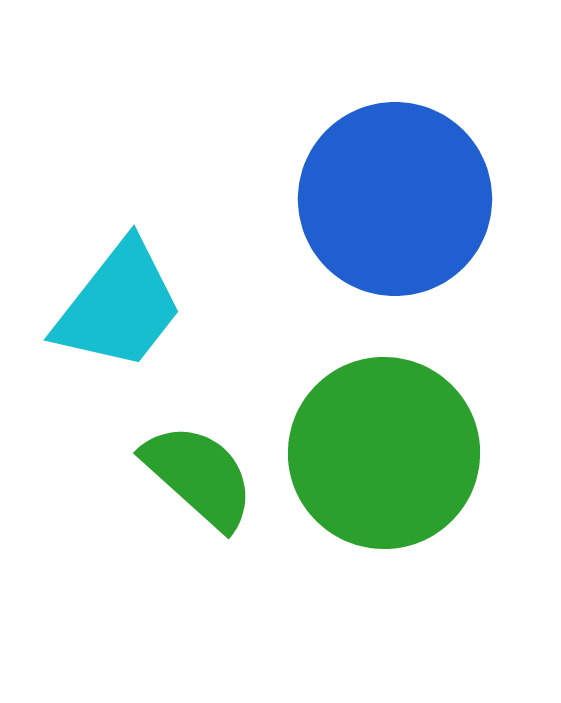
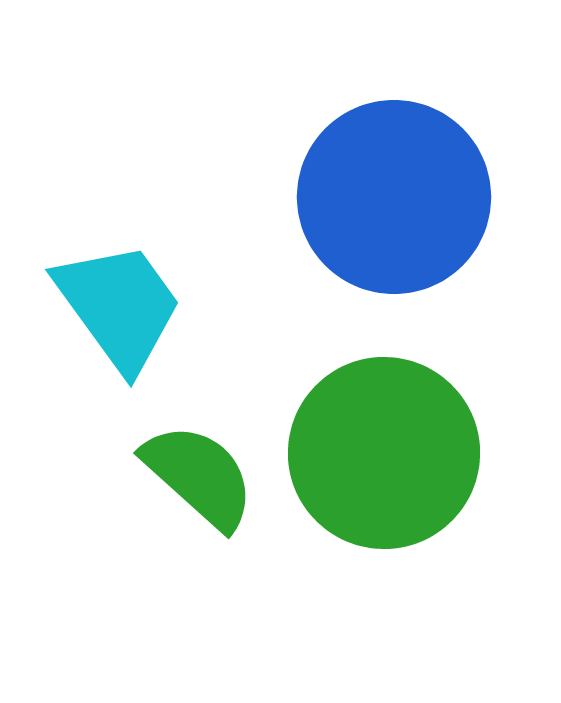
blue circle: moved 1 px left, 2 px up
cyan trapezoid: rotated 74 degrees counterclockwise
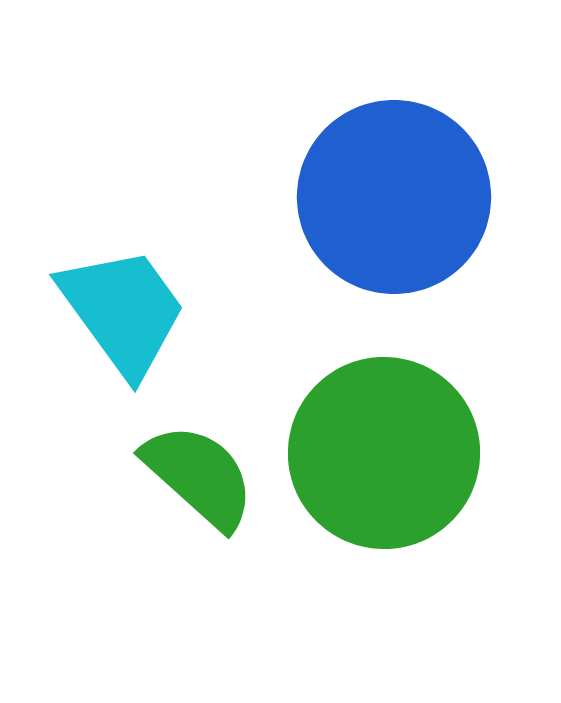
cyan trapezoid: moved 4 px right, 5 px down
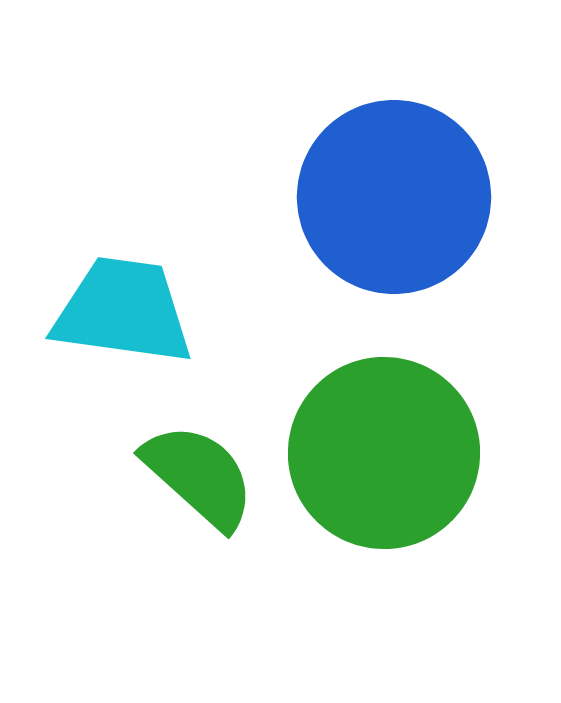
cyan trapezoid: rotated 46 degrees counterclockwise
